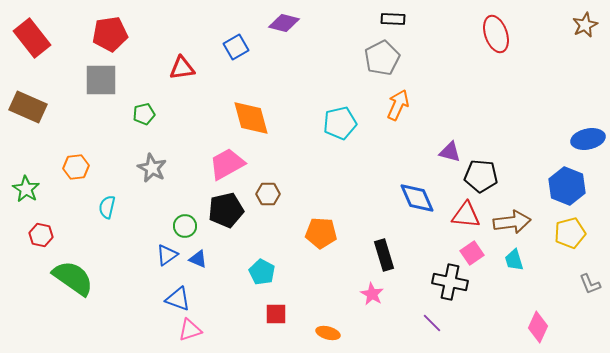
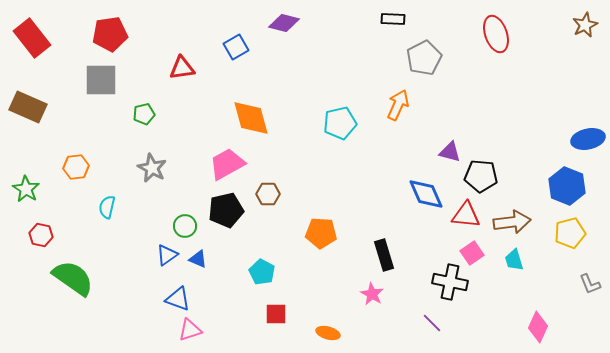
gray pentagon at (382, 58): moved 42 px right
blue diamond at (417, 198): moved 9 px right, 4 px up
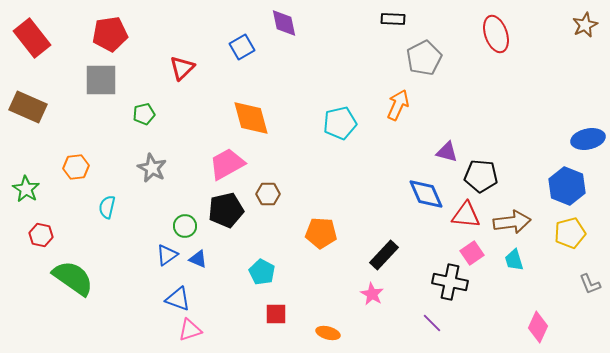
purple diamond at (284, 23): rotated 64 degrees clockwise
blue square at (236, 47): moved 6 px right
red triangle at (182, 68): rotated 36 degrees counterclockwise
purple triangle at (450, 152): moved 3 px left
black rectangle at (384, 255): rotated 60 degrees clockwise
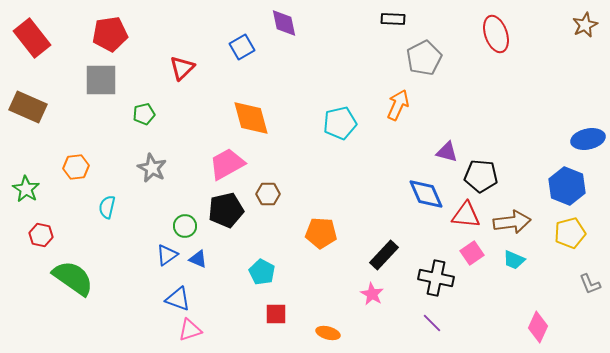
cyan trapezoid at (514, 260): rotated 50 degrees counterclockwise
black cross at (450, 282): moved 14 px left, 4 px up
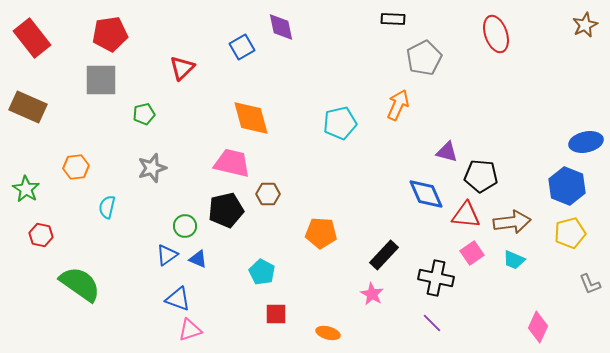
purple diamond at (284, 23): moved 3 px left, 4 px down
blue ellipse at (588, 139): moved 2 px left, 3 px down
pink trapezoid at (227, 164): moved 5 px right, 1 px up; rotated 42 degrees clockwise
gray star at (152, 168): rotated 28 degrees clockwise
green semicircle at (73, 278): moved 7 px right, 6 px down
